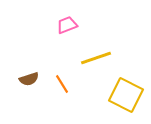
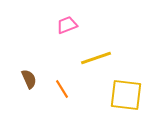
brown semicircle: rotated 96 degrees counterclockwise
orange line: moved 5 px down
yellow square: rotated 20 degrees counterclockwise
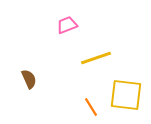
orange line: moved 29 px right, 18 px down
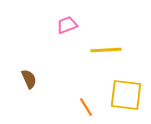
yellow line: moved 10 px right, 8 px up; rotated 16 degrees clockwise
orange line: moved 5 px left
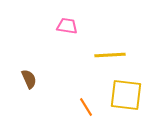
pink trapezoid: moved 1 px down; rotated 30 degrees clockwise
yellow line: moved 4 px right, 5 px down
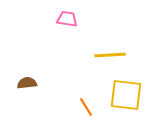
pink trapezoid: moved 7 px up
brown semicircle: moved 2 px left, 4 px down; rotated 72 degrees counterclockwise
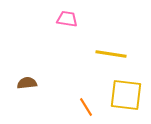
yellow line: moved 1 px right, 1 px up; rotated 12 degrees clockwise
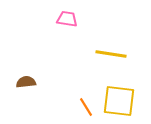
brown semicircle: moved 1 px left, 1 px up
yellow square: moved 7 px left, 6 px down
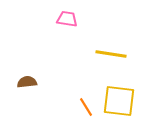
brown semicircle: moved 1 px right
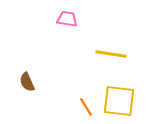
brown semicircle: rotated 108 degrees counterclockwise
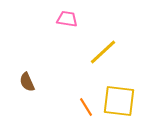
yellow line: moved 8 px left, 2 px up; rotated 52 degrees counterclockwise
